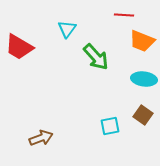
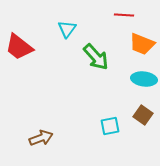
orange trapezoid: moved 3 px down
red trapezoid: rotated 8 degrees clockwise
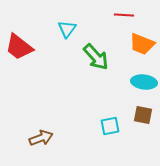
cyan ellipse: moved 3 px down
brown square: rotated 24 degrees counterclockwise
